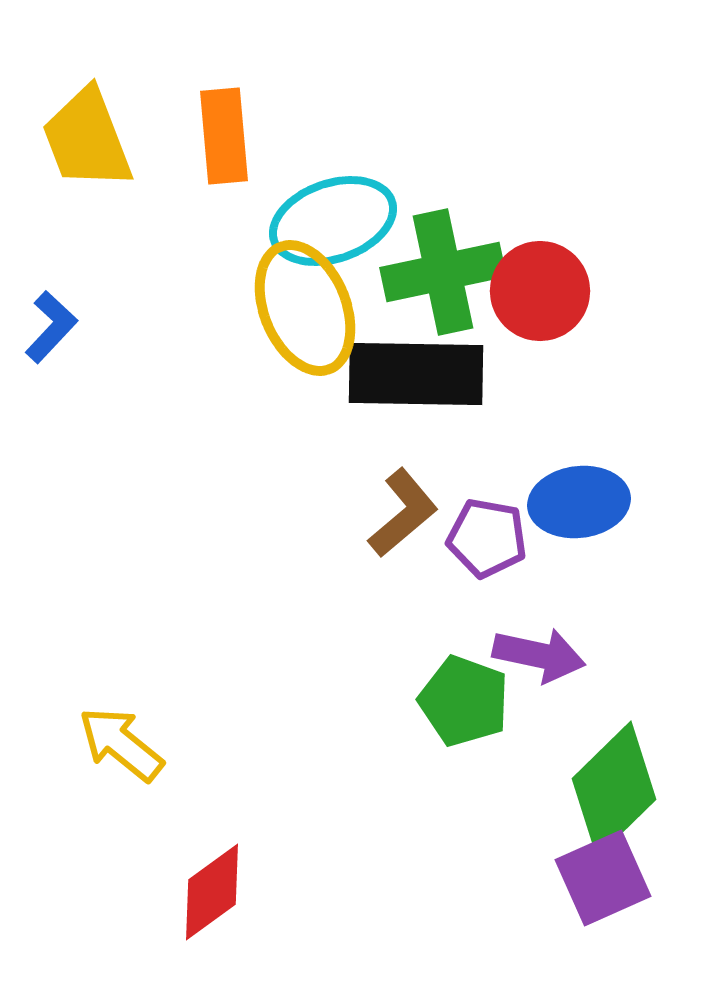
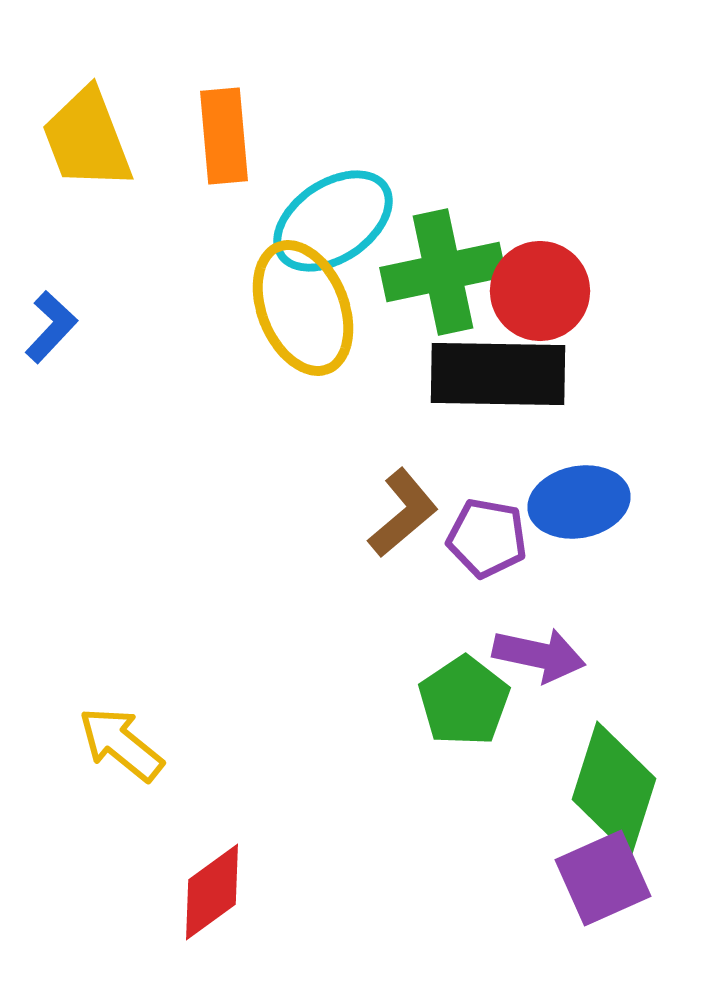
cyan ellipse: rotated 15 degrees counterclockwise
yellow ellipse: moved 2 px left
black rectangle: moved 82 px right
blue ellipse: rotated 4 degrees counterclockwise
green pentagon: rotated 18 degrees clockwise
green diamond: rotated 28 degrees counterclockwise
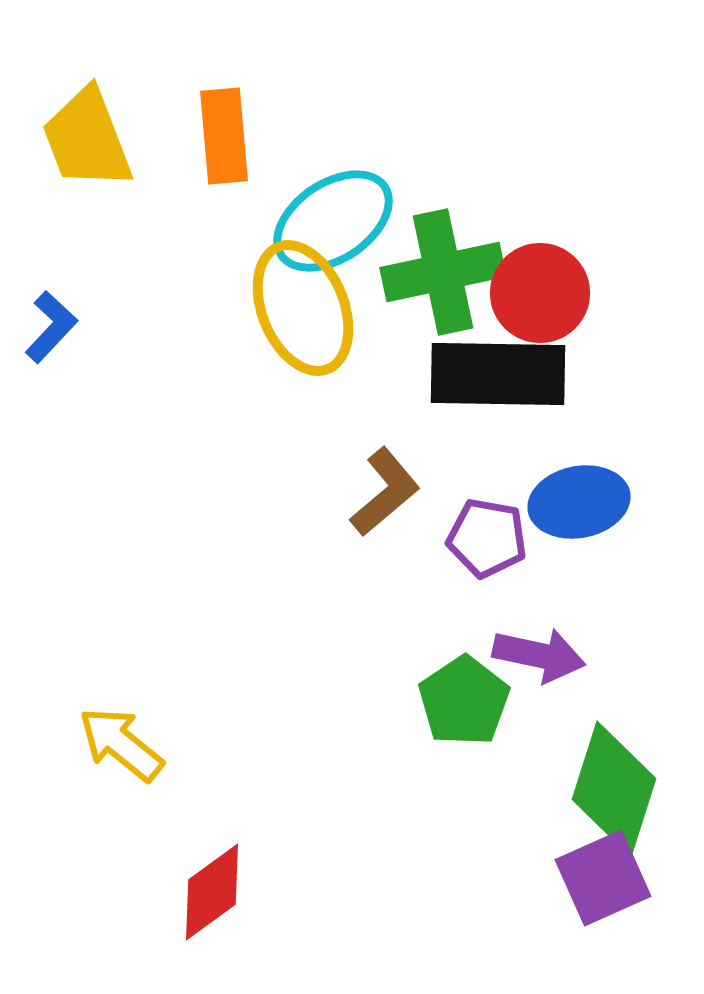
red circle: moved 2 px down
brown L-shape: moved 18 px left, 21 px up
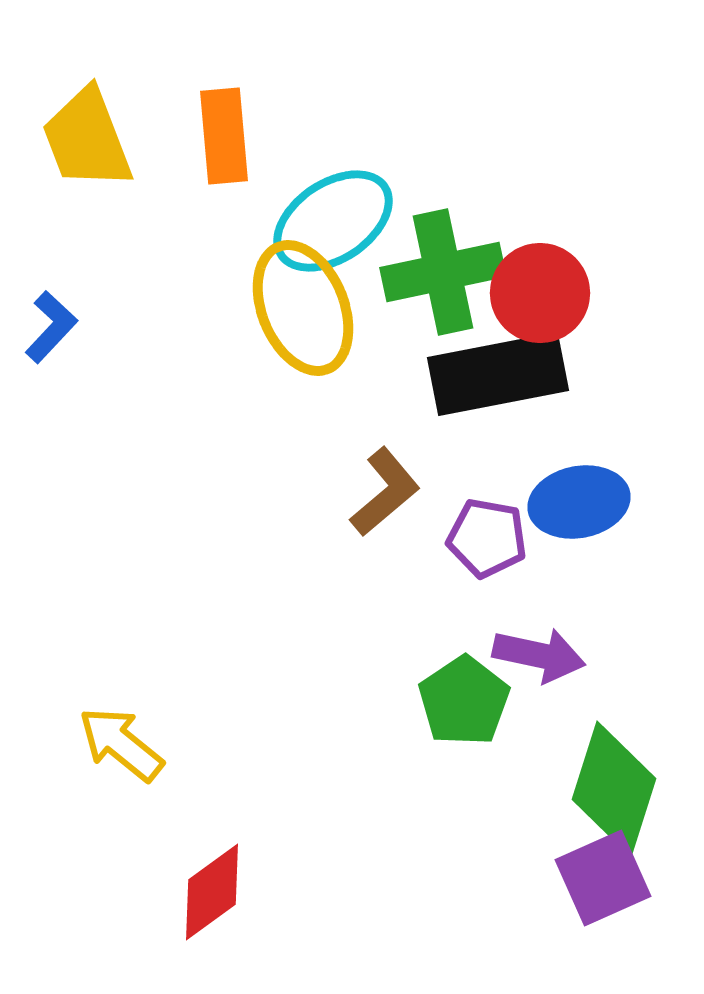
black rectangle: rotated 12 degrees counterclockwise
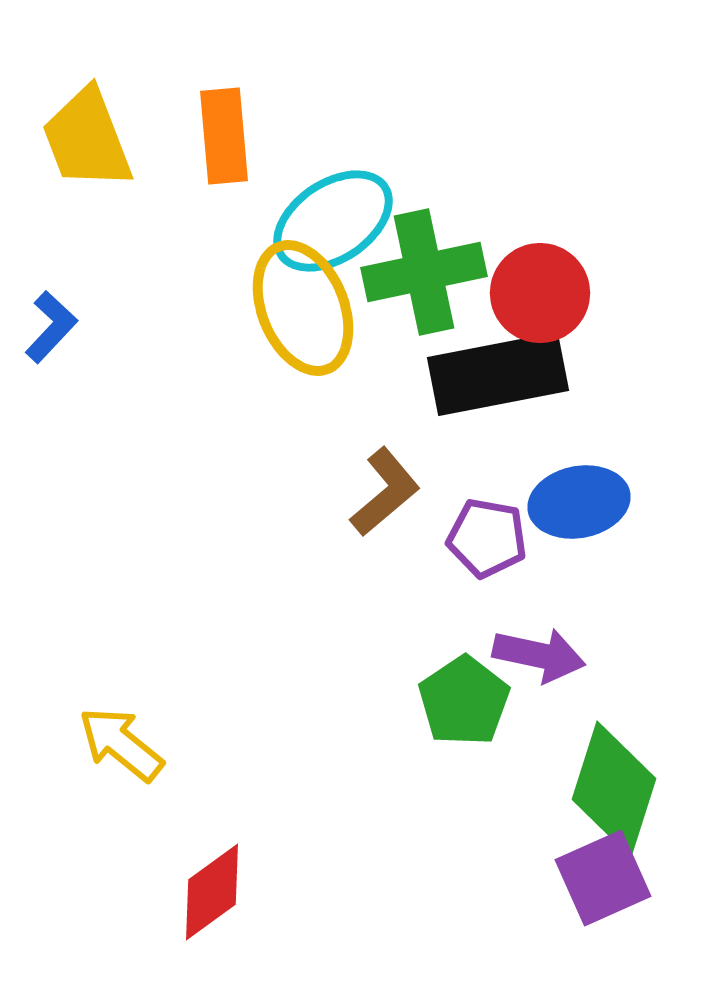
green cross: moved 19 px left
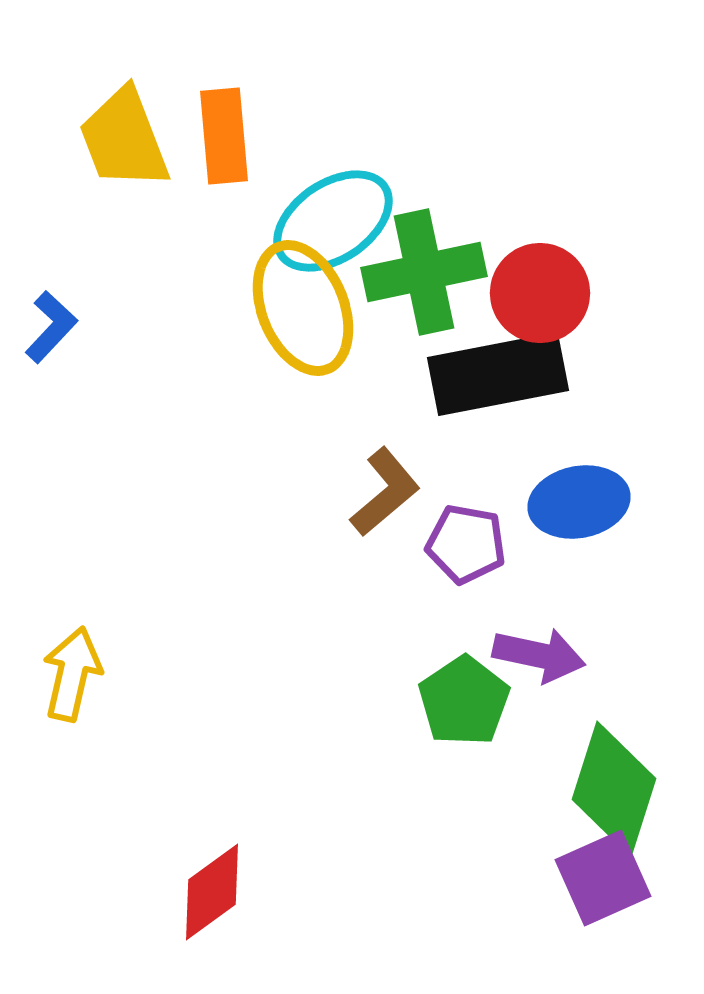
yellow trapezoid: moved 37 px right
purple pentagon: moved 21 px left, 6 px down
yellow arrow: moved 49 px left, 70 px up; rotated 64 degrees clockwise
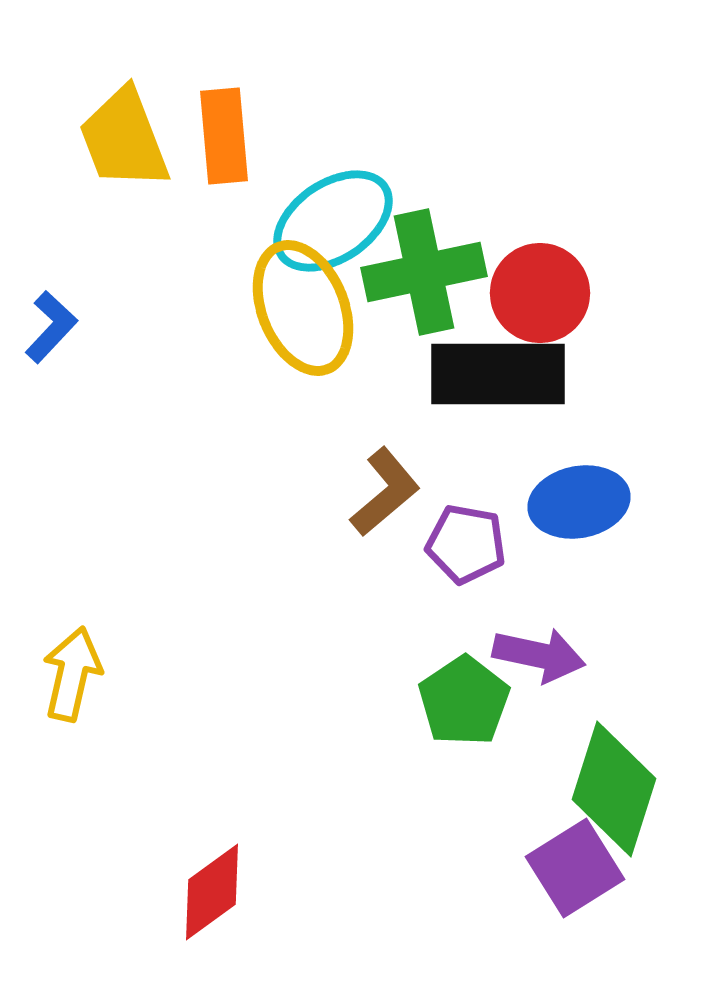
black rectangle: rotated 11 degrees clockwise
purple square: moved 28 px left, 10 px up; rotated 8 degrees counterclockwise
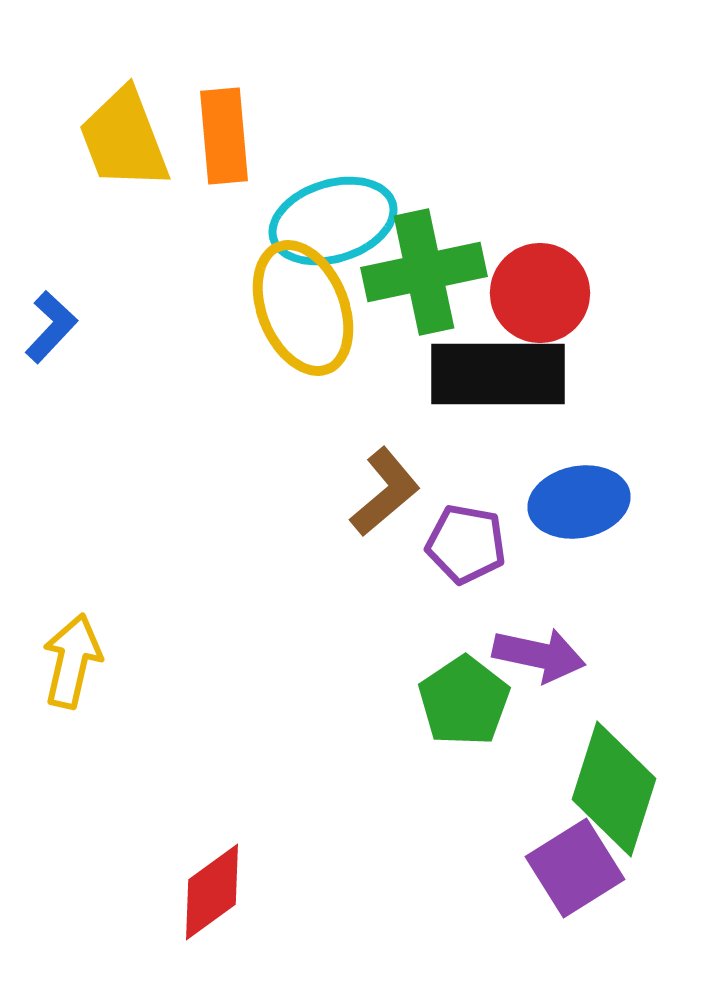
cyan ellipse: rotated 17 degrees clockwise
yellow arrow: moved 13 px up
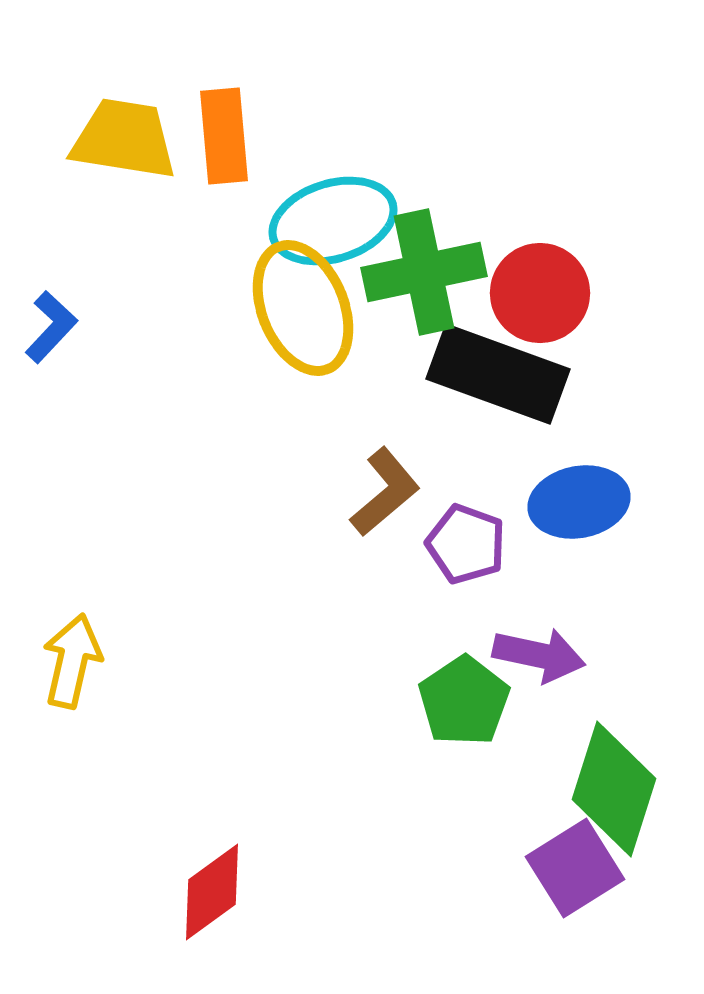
yellow trapezoid: rotated 120 degrees clockwise
black rectangle: rotated 20 degrees clockwise
purple pentagon: rotated 10 degrees clockwise
